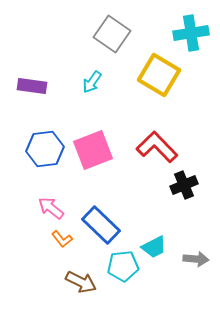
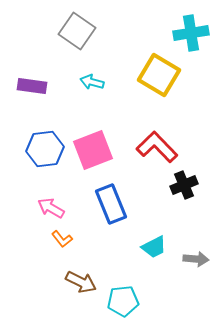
gray square: moved 35 px left, 3 px up
cyan arrow: rotated 70 degrees clockwise
pink arrow: rotated 8 degrees counterclockwise
blue rectangle: moved 10 px right, 21 px up; rotated 24 degrees clockwise
cyan pentagon: moved 35 px down
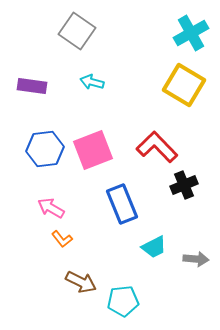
cyan cross: rotated 20 degrees counterclockwise
yellow square: moved 25 px right, 10 px down
blue rectangle: moved 11 px right
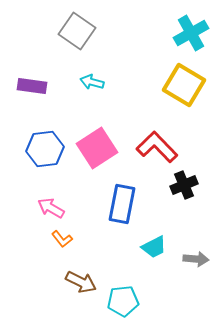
pink square: moved 4 px right, 2 px up; rotated 12 degrees counterclockwise
blue rectangle: rotated 33 degrees clockwise
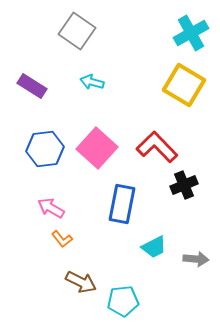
purple rectangle: rotated 24 degrees clockwise
pink square: rotated 15 degrees counterclockwise
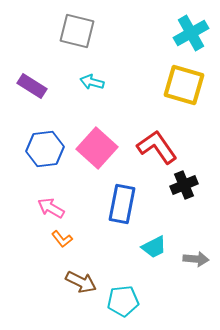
gray square: rotated 21 degrees counterclockwise
yellow square: rotated 15 degrees counterclockwise
red L-shape: rotated 9 degrees clockwise
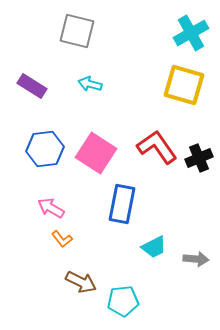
cyan arrow: moved 2 px left, 2 px down
pink square: moved 1 px left, 5 px down; rotated 9 degrees counterclockwise
black cross: moved 15 px right, 27 px up
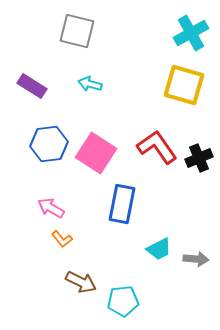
blue hexagon: moved 4 px right, 5 px up
cyan trapezoid: moved 5 px right, 2 px down
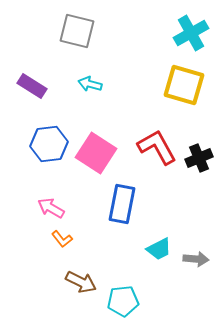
red L-shape: rotated 6 degrees clockwise
